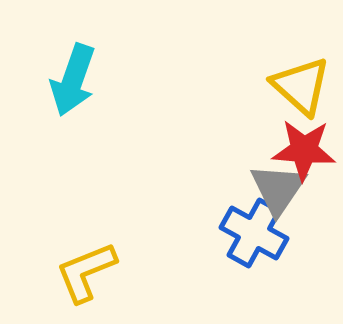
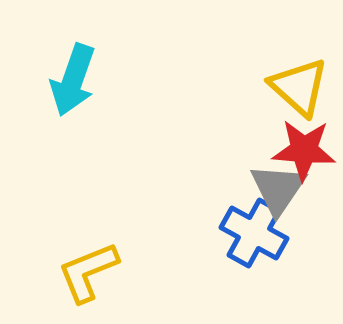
yellow triangle: moved 2 px left, 1 px down
yellow L-shape: moved 2 px right
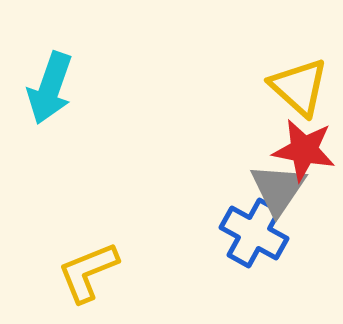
cyan arrow: moved 23 px left, 8 px down
red star: rotated 6 degrees clockwise
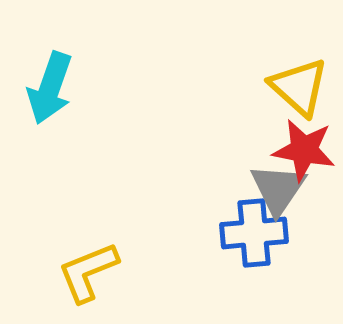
blue cross: rotated 34 degrees counterclockwise
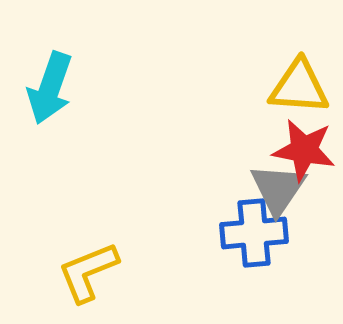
yellow triangle: rotated 38 degrees counterclockwise
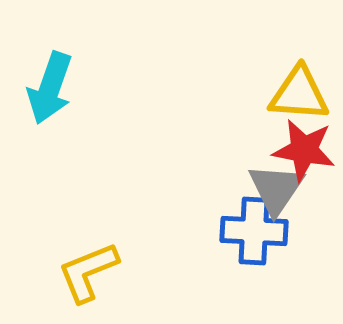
yellow triangle: moved 7 px down
gray triangle: moved 2 px left
blue cross: moved 2 px up; rotated 8 degrees clockwise
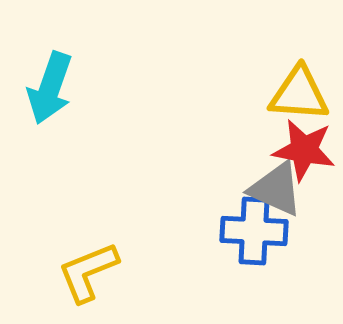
gray triangle: rotated 40 degrees counterclockwise
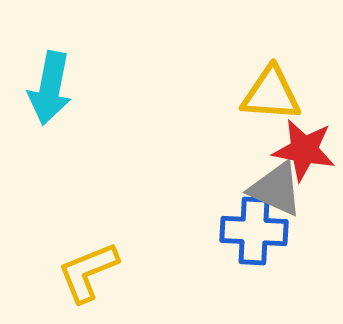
cyan arrow: rotated 8 degrees counterclockwise
yellow triangle: moved 28 px left
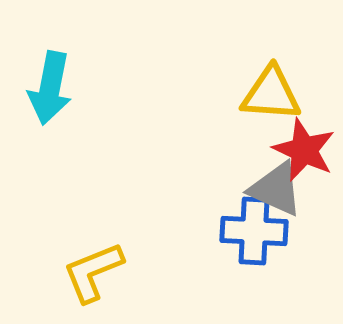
red star: rotated 14 degrees clockwise
yellow L-shape: moved 5 px right
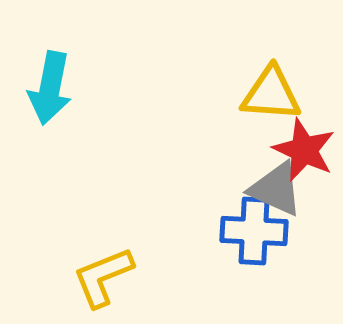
yellow L-shape: moved 10 px right, 5 px down
